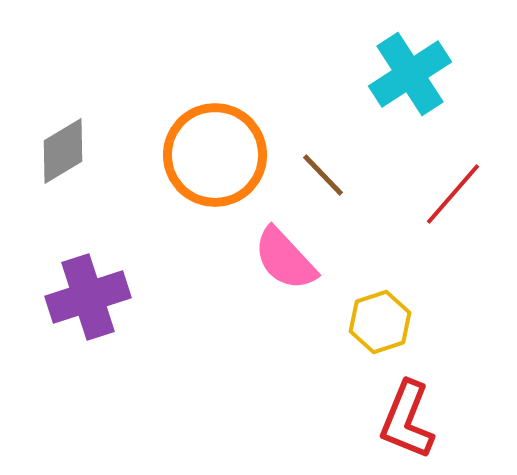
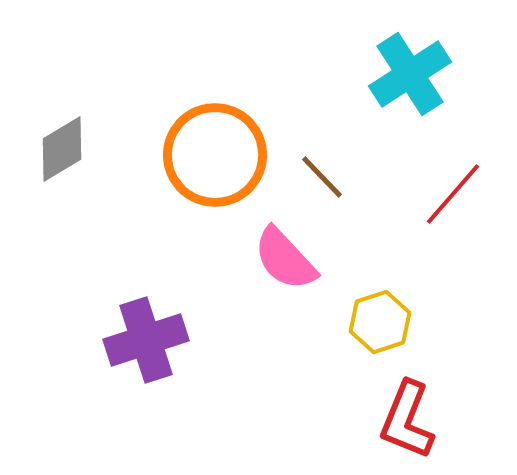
gray diamond: moved 1 px left, 2 px up
brown line: moved 1 px left, 2 px down
purple cross: moved 58 px right, 43 px down
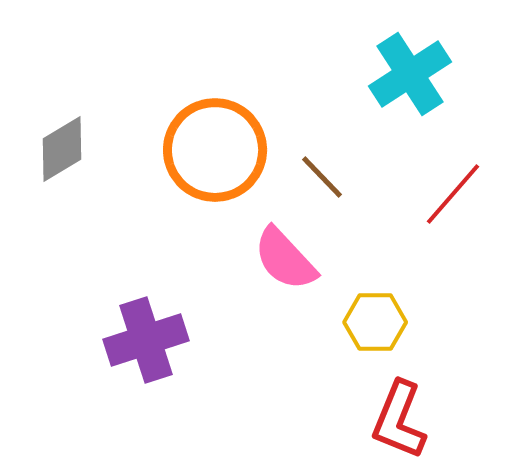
orange circle: moved 5 px up
yellow hexagon: moved 5 px left; rotated 18 degrees clockwise
red L-shape: moved 8 px left
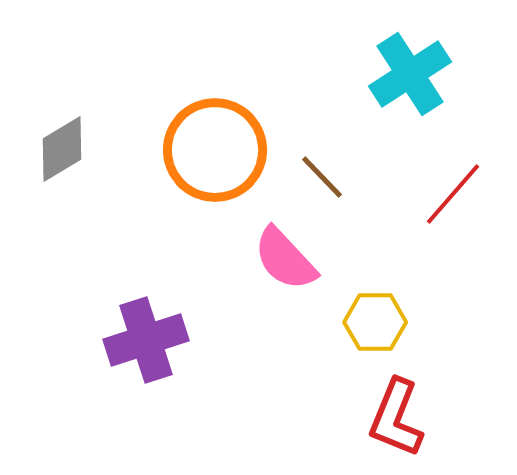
red L-shape: moved 3 px left, 2 px up
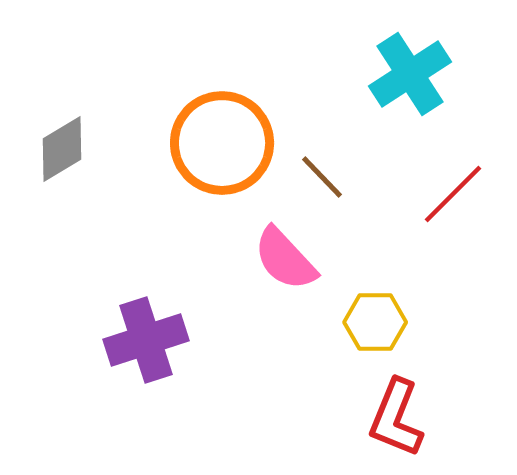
orange circle: moved 7 px right, 7 px up
red line: rotated 4 degrees clockwise
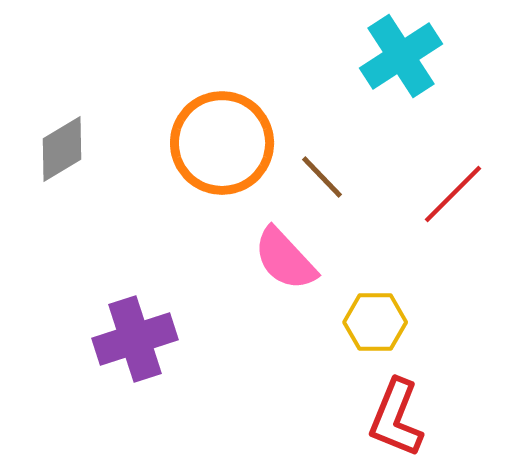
cyan cross: moved 9 px left, 18 px up
purple cross: moved 11 px left, 1 px up
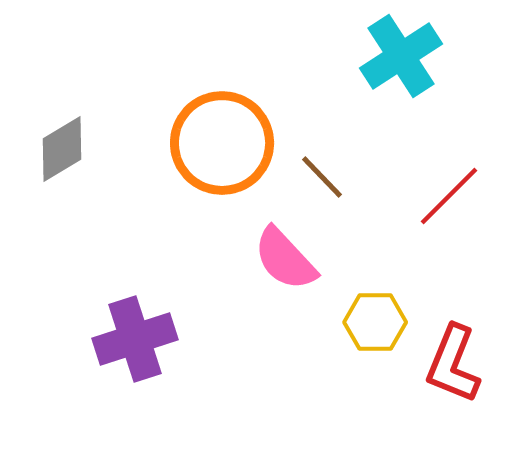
red line: moved 4 px left, 2 px down
red L-shape: moved 57 px right, 54 px up
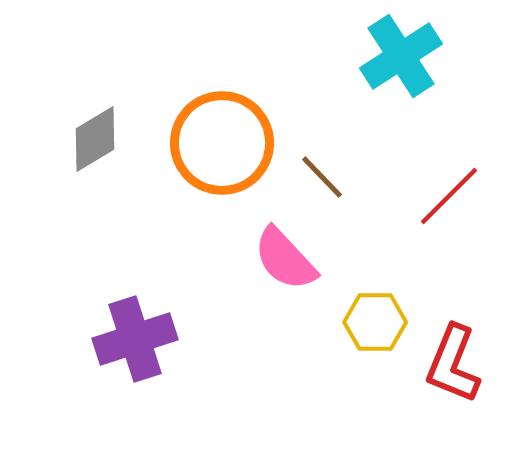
gray diamond: moved 33 px right, 10 px up
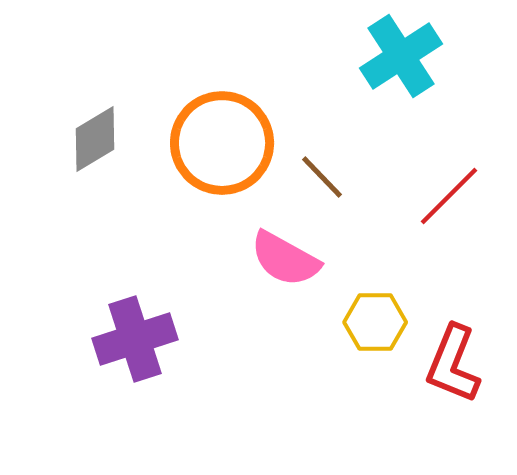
pink semicircle: rotated 18 degrees counterclockwise
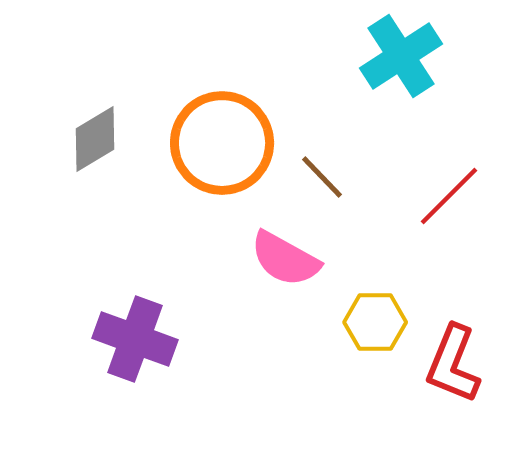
purple cross: rotated 38 degrees clockwise
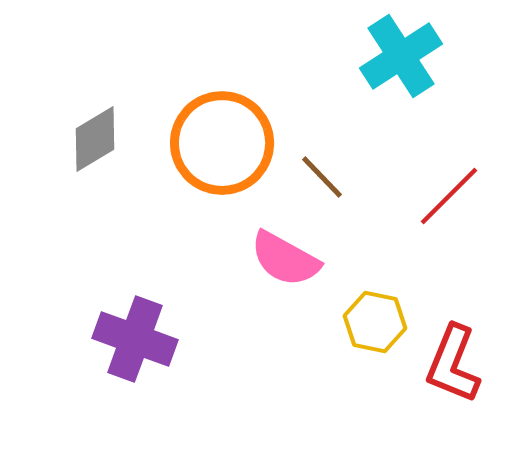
yellow hexagon: rotated 12 degrees clockwise
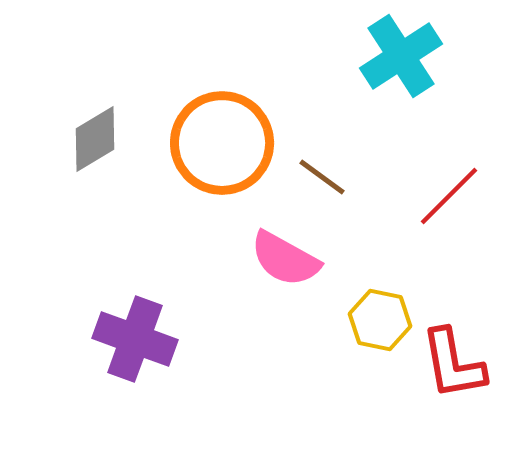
brown line: rotated 10 degrees counterclockwise
yellow hexagon: moved 5 px right, 2 px up
red L-shape: rotated 32 degrees counterclockwise
